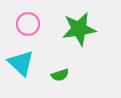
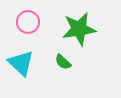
pink circle: moved 2 px up
green semicircle: moved 3 px right, 13 px up; rotated 60 degrees clockwise
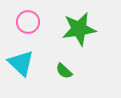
green semicircle: moved 1 px right, 9 px down
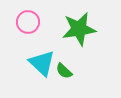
cyan triangle: moved 21 px right
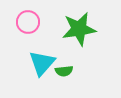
cyan triangle: rotated 28 degrees clockwise
green semicircle: rotated 48 degrees counterclockwise
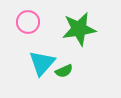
green semicircle: rotated 18 degrees counterclockwise
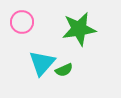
pink circle: moved 6 px left
green semicircle: moved 1 px up
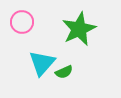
green star: rotated 16 degrees counterclockwise
green semicircle: moved 2 px down
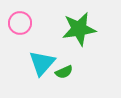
pink circle: moved 2 px left, 1 px down
green star: rotated 16 degrees clockwise
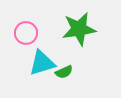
pink circle: moved 6 px right, 10 px down
cyan triangle: rotated 32 degrees clockwise
